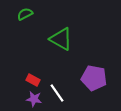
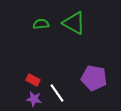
green semicircle: moved 16 px right, 10 px down; rotated 21 degrees clockwise
green triangle: moved 13 px right, 16 px up
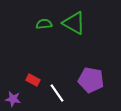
green semicircle: moved 3 px right
purple pentagon: moved 3 px left, 2 px down
purple star: moved 21 px left
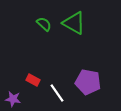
green semicircle: rotated 49 degrees clockwise
purple pentagon: moved 3 px left, 2 px down
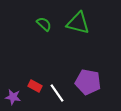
green triangle: moved 4 px right; rotated 15 degrees counterclockwise
red rectangle: moved 2 px right, 6 px down
purple star: moved 2 px up
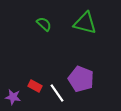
green triangle: moved 7 px right
purple pentagon: moved 7 px left, 3 px up; rotated 10 degrees clockwise
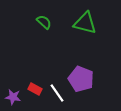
green semicircle: moved 2 px up
red rectangle: moved 3 px down
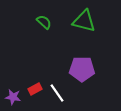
green triangle: moved 1 px left, 2 px up
purple pentagon: moved 1 px right, 10 px up; rotated 20 degrees counterclockwise
red rectangle: rotated 56 degrees counterclockwise
